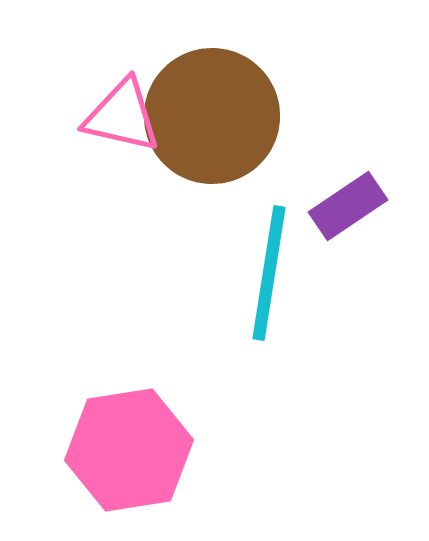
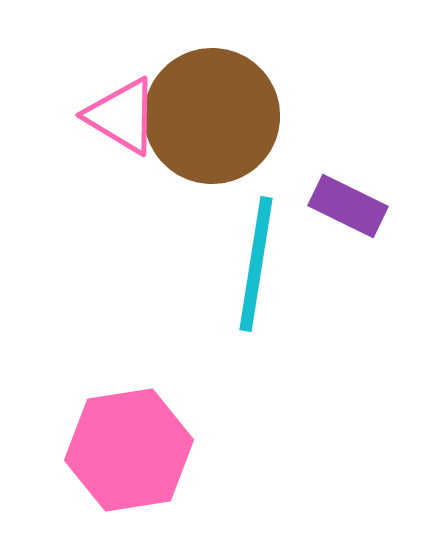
pink triangle: rotated 18 degrees clockwise
purple rectangle: rotated 60 degrees clockwise
cyan line: moved 13 px left, 9 px up
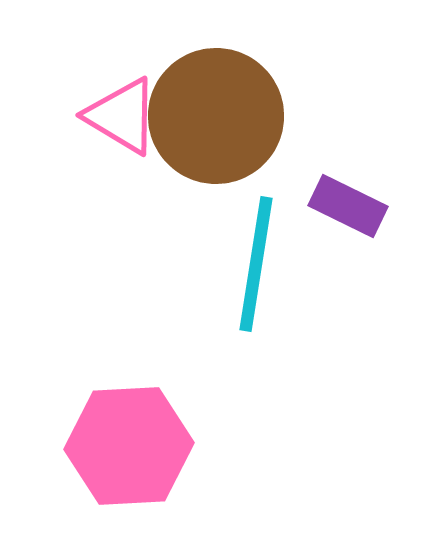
brown circle: moved 4 px right
pink hexagon: moved 4 px up; rotated 6 degrees clockwise
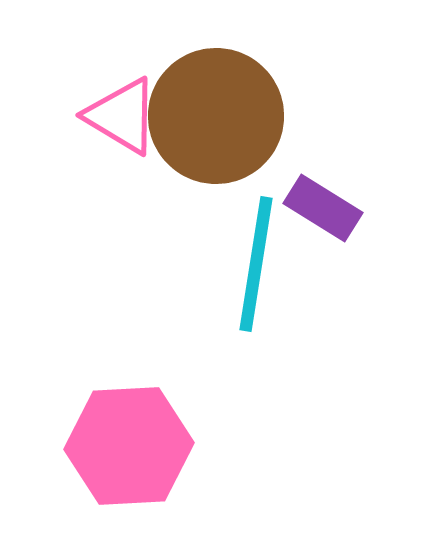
purple rectangle: moved 25 px left, 2 px down; rotated 6 degrees clockwise
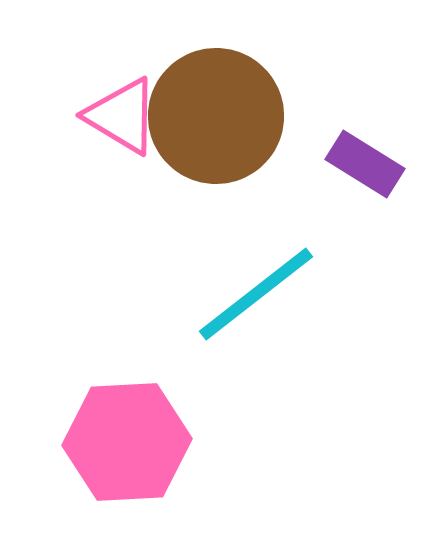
purple rectangle: moved 42 px right, 44 px up
cyan line: moved 30 px down; rotated 43 degrees clockwise
pink hexagon: moved 2 px left, 4 px up
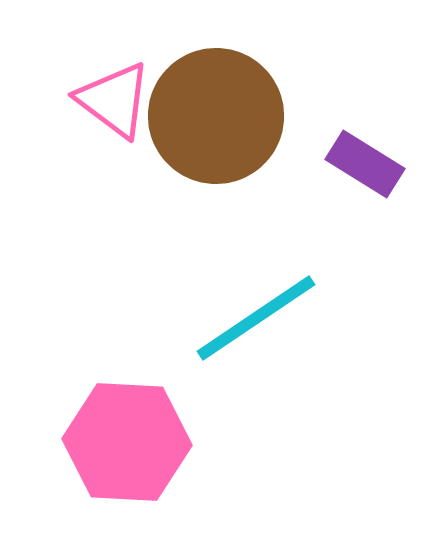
pink triangle: moved 8 px left, 16 px up; rotated 6 degrees clockwise
cyan line: moved 24 px down; rotated 4 degrees clockwise
pink hexagon: rotated 6 degrees clockwise
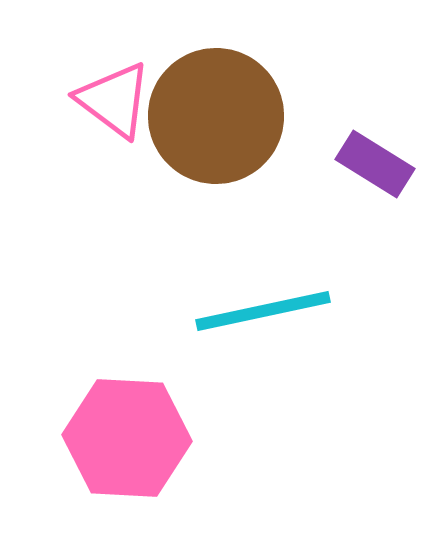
purple rectangle: moved 10 px right
cyan line: moved 7 px right, 7 px up; rotated 22 degrees clockwise
pink hexagon: moved 4 px up
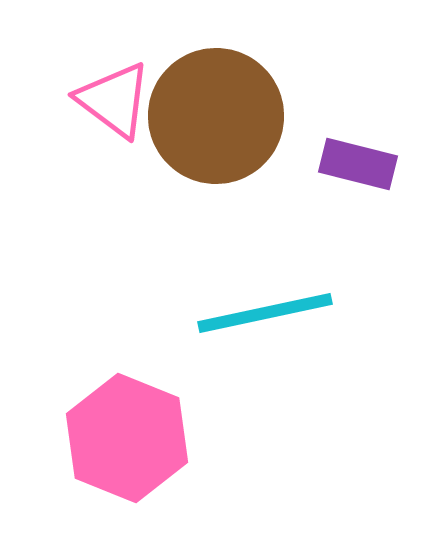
purple rectangle: moved 17 px left; rotated 18 degrees counterclockwise
cyan line: moved 2 px right, 2 px down
pink hexagon: rotated 19 degrees clockwise
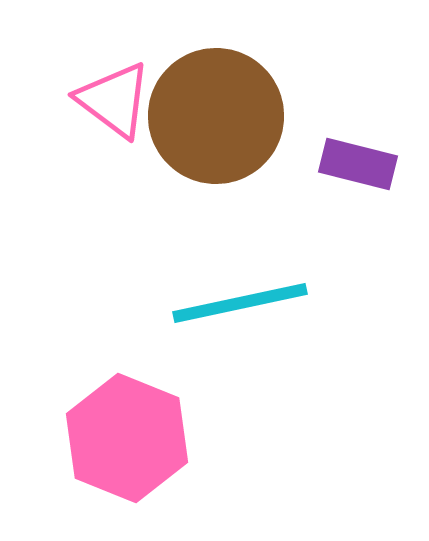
cyan line: moved 25 px left, 10 px up
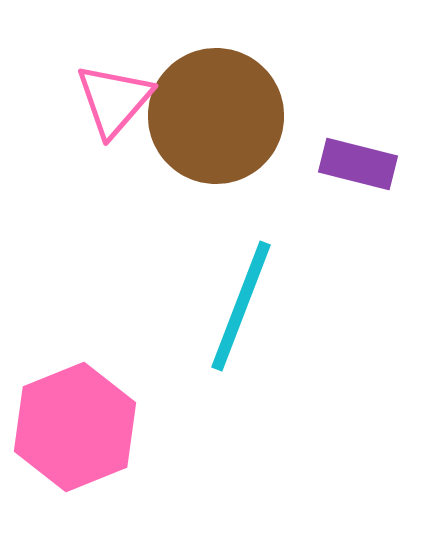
pink triangle: rotated 34 degrees clockwise
cyan line: moved 1 px right, 3 px down; rotated 57 degrees counterclockwise
pink hexagon: moved 52 px left, 11 px up; rotated 16 degrees clockwise
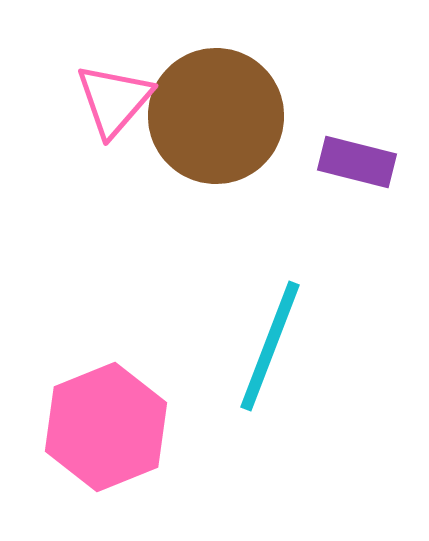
purple rectangle: moved 1 px left, 2 px up
cyan line: moved 29 px right, 40 px down
pink hexagon: moved 31 px right
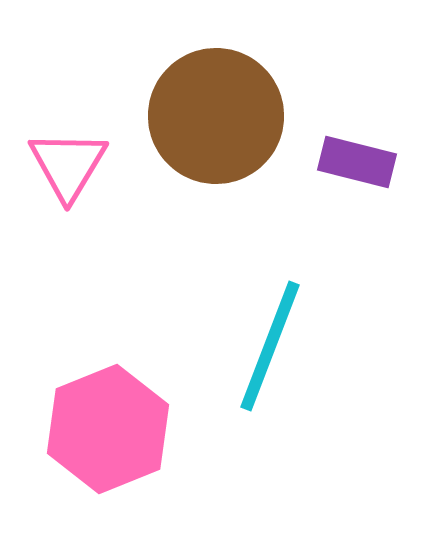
pink triangle: moved 46 px left, 65 px down; rotated 10 degrees counterclockwise
pink hexagon: moved 2 px right, 2 px down
